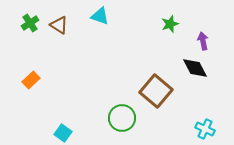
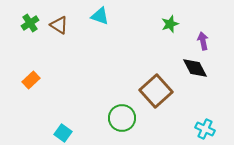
brown square: rotated 8 degrees clockwise
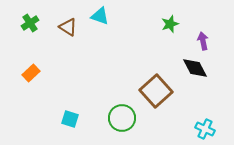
brown triangle: moved 9 px right, 2 px down
orange rectangle: moved 7 px up
cyan square: moved 7 px right, 14 px up; rotated 18 degrees counterclockwise
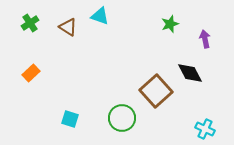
purple arrow: moved 2 px right, 2 px up
black diamond: moved 5 px left, 5 px down
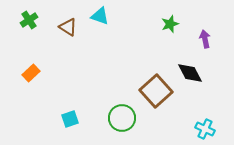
green cross: moved 1 px left, 3 px up
cyan square: rotated 36 degrees counterclockwise
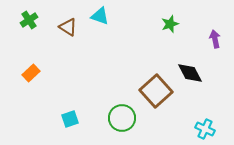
purple arrow: moved 10 px right
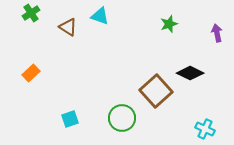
green cross: moved 2 px right, 7 px up
green star: moved 1 px left
purple arrow: moved 2 px right, 6 px up
black diamond: rotated 36 degrees counterclockwise
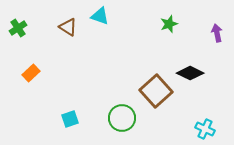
green cross: moved 13 px left, 15 px down
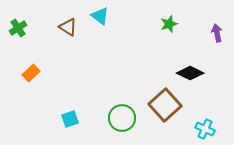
cyan triangle: rotated 18 degrees clockwise
brown square: moved 9 px right, 14 px down
